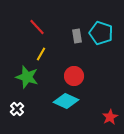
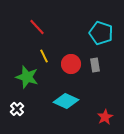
gray rectangle: moved 18 px right, 29 px down
yellow line: moved 3 px right, 2 px down; rotated 56 degrees counterclockwise
red circle: moved 3 px left, 12 px up
red star: moved 5 px left
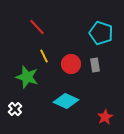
white cross: moved 2 px left
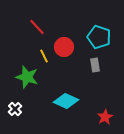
cyan pentagon: moved 2 px left, 4 px down
red circle: moved 7 px left, 17 px up
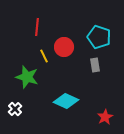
red line: rotated 48 degrees clockwise
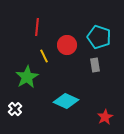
red circle: moved 3 px right, 2 px up
green star: rotated 25 degrees clockwise
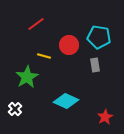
red line: moved 1 px left, 3 px up; rotated 48 degrees clockwise
cyan pentagon: rotated 10 degrees counterclockwise
red circle: moved 2 px right
yellow line: rotated 48 degrees counterclockwise
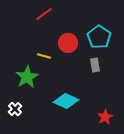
red line: moved 8 px right, 10 px up
cyan pentagon: rotated 25 degrees clockwise
red circle: moved 1 px left, 2 px up
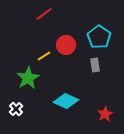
red circle: moved 2 px left, 2 px down
yellow line: rotated 48 degrees counterclockwise
green star: moved 1 px right, 1 px down
white cross: moved 1 px right
red star: moved 3 px up
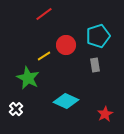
cyan pentagon: moved 1 px left, 1 px up; rotated 20 degrees clockwise
green star: rotated 15 degrees counterclockwise
